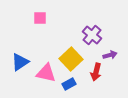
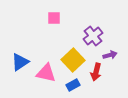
pink square: moved 14 px right
purple cross: moved 1 px right, 1 px down; rotated 12 degrees clockwise
yellow square: moved 2 px right, 1 px down
blue rectangle: moved 4 px right, 1 px down
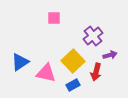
yellow square: moved 1 px down
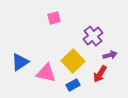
pink square: rotated 16 degrees counterclockwise
red arrow: moved 4 px right, 2 px down; rotated 18 degrees clockwise
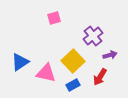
red arrow: moved 3 px down
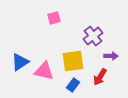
purple arrow: moved 1 px right, 1 px down; rotated 16 degrees clockwise
yellow square: rotated 35 degrees clockwise
pink triangle: moved 2 px left, 2 px up
blue rectangle: rotated 24 degrees counterclockwise
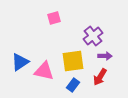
purple arrow: moved 6 px left
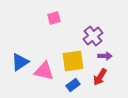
blue rectangle: rotated 16 degrees clockwise
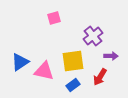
purple arrow: moved 6 px right
